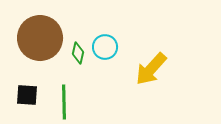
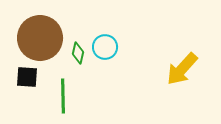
yellow arrow: moved 31 px right
black square: moved 18 px up
green line: moved 1 px left, 6 px up
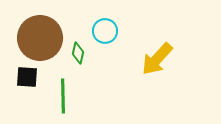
cyan circle: moved 16 px up
yellow arrow: moved 25 px left, 10 px up
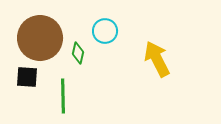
yellow arrow: rotated 111 degrees clockwise
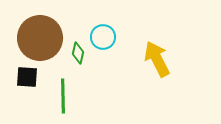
cyan circle: moved 2 px left, 6 px down
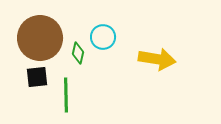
yellow arrow: rotated 126 degrees clockwise
black square: moved 10 px right; rotated 10 degrees counterclockwise
green line: moved 3 px right, 1 px up
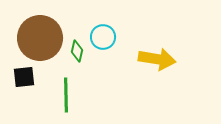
green diamond: moved 1 px left, 2 px up
black square: moved 13 px left
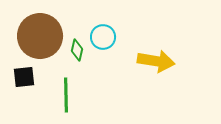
brown circle: moved 2 px up
green diamond: moved 1 px up
yellow arrow: moved 1 px left, 2 px down
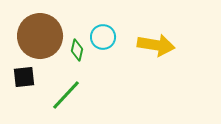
yellow arrow: moved 16 px up
green line: rotated 44 degrees clockwise
